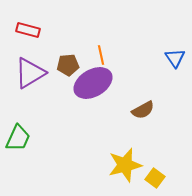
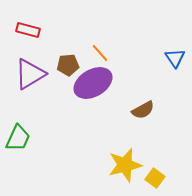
orange line: moved 1 px left, 2 px up; rotated 30 degrees counterclockwise
purple triangle: moved 1 px down
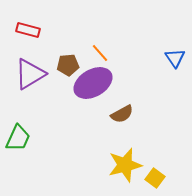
brown semicircle: moved 21 px left, 4 px down
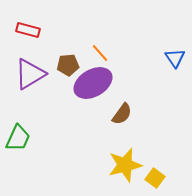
brown semicircle: rotated 25 degrees counterclockwise
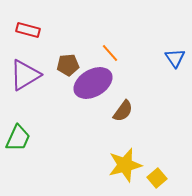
orange line: moved 10 px right
purple triangle: moved 5 px left, 1 px down
brown semicircle: moved 1 px right, 3 px up
yellow square: moved 2 px right; rotated 12 degrees clockwise
